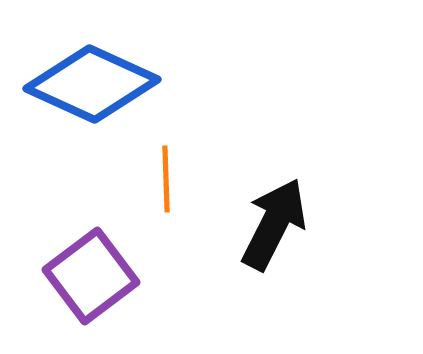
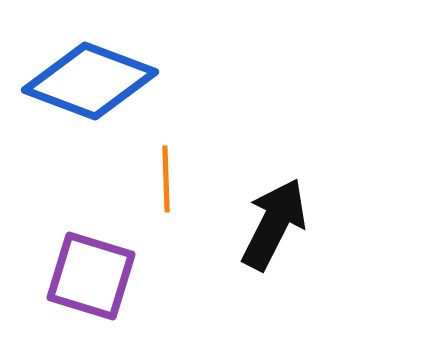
blue diamond: moved 2 px left, 3 px up; rotated 4 degrees counterclockwise
purple square: rotated 36 degrees counterclockwise
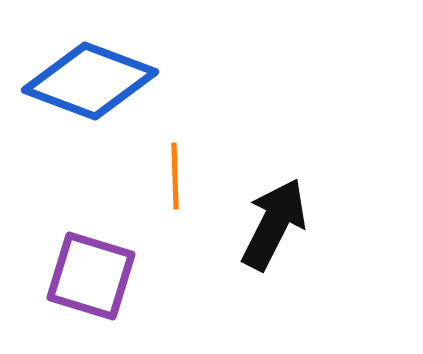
orange line: moved 9 px right, 3 px up
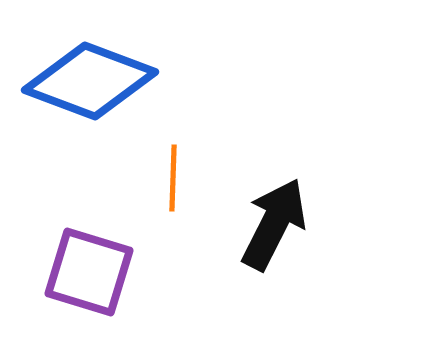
orange line: moved 2 px left, 2 px down; rotated 4 degrees clockwise
purple square: moved 2 px left, 4 px up
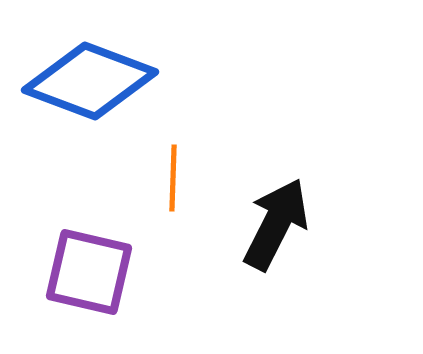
black arrow: moved 2 px right
purple square: rotated 4 degrees counterclockwise
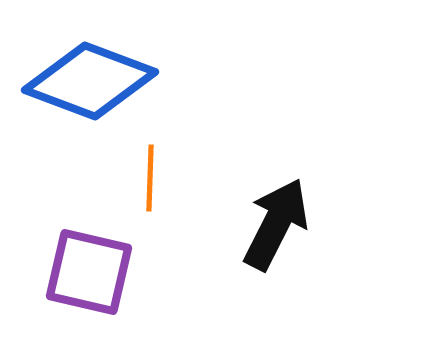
orange line: moved 23 px left
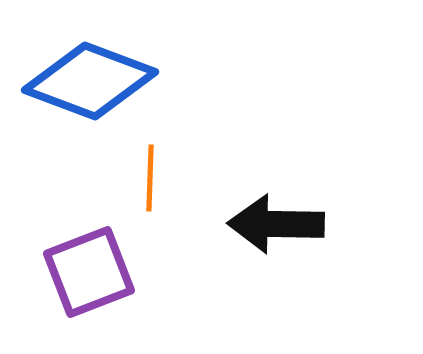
black arrow: rotated 116 degrees counterclockwise
purple square: rotated 34 degrees counterclockwise
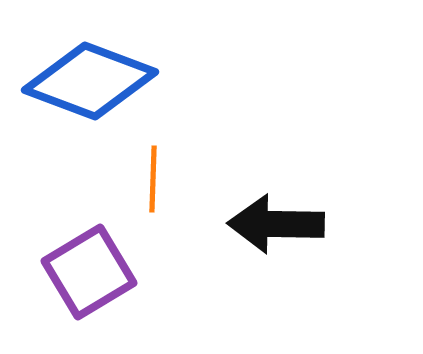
orange line: moved 3 px right, 1 px down
purple square: rotated 10 degrees counterclockwise
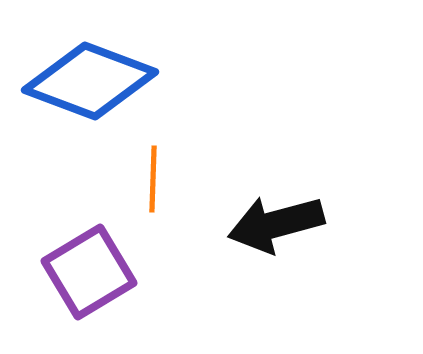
black arrow: rotated 16 degrees counterclockwise
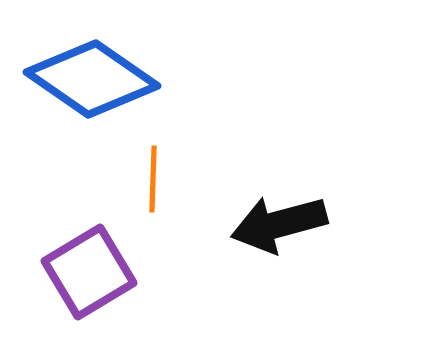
blue diamond: moved 2 px right, 2 px up; rotated 14 degrees clockwise
black arrow: moved 3 px right
